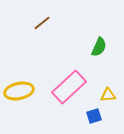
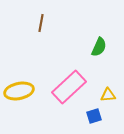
brown line: moved 1 px left; rotated 42 degrees counterclockwise
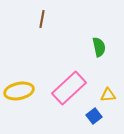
brown line: moved 1 px right, 4 px up
green semicircle: rotated 36 degrees counterclockwise
pink rectangle: moved 1 px down
blue square: rotated 21 degrees counterclockwise
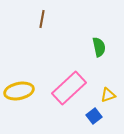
yellow triangle: rotated 14 degrees counterclockwise
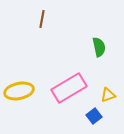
pink rectangle: rotated 12 degrees clockwise
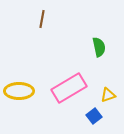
yellow ellipse: rotated 12 degrees clockwise
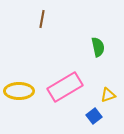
green semicircle: moved 1 px left
pink rectangle: moved 4 px left, 1 px up
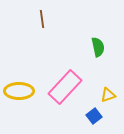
brown line: rotated 18 degrees counterclockwise
pink rectangle: rotated 16 degrees counterclockwise
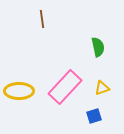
yellow triangle: moved 6 px left, 7 px up
blue square: rotated 21 degrees clockwise
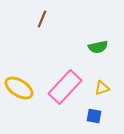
brown line: rotated 30 degrees clockwise
green semicircle: rotated 90 degrees clockwise
yellow ellipse: moved 3 px up; rotated 32 degrees clockwise
blue square: rotated 28 degrees clockwise
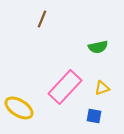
yellow ellipse: moved 20 px down
